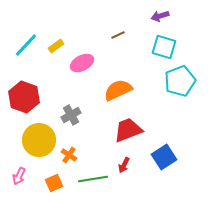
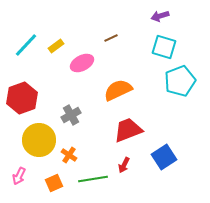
brown line: moved 7 px left, 3 px down
red hexagon: moved 2 px left, 1 px down; rotated 20 degrees clockwise
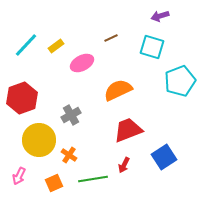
cyan square: moved 12 px left
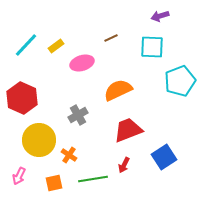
cyan square: rotated 15 degrees counterclockwise
pink ellipse: rotated 10 degrees clockwise
red hexagon: rotated 16 degrees counterclockwise
gray cross: moved 7 px right
orange square: rotated 12 degrees clockwise
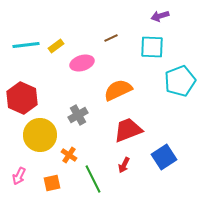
cyan line: rotated 40 degrees clockwise
yellow circle: moved 1 px right, 5 px up
green line: rotated 72 degrees clockwise
orange square: moved 2 px left
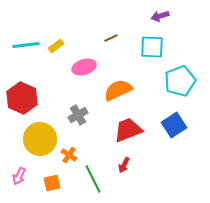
pink ellipse: moved 2 px right, 4 px down
yellow circle: moved 4 px down
blue square: moved 10 px right, 32 px up
